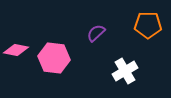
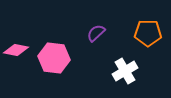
orange pentagon: moved 8 px down
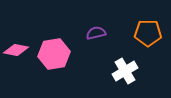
purple semicircle: rotated 30 degrees clockwise
pink hexagon: moved 4 px up; rotated 16 degrees counterclockwise
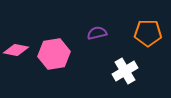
purple semicircle: moved 1 px right
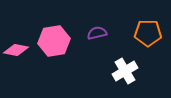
pink hexagon: moved 13 px up
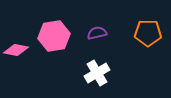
pink hexagon: moved 5 px up
white cross: moved 28 px left, 2 px down
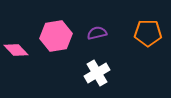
pink hexagon: moved 2 px right
pink diamond: rotated 35 degrees clockwise
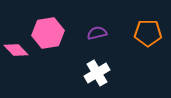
pink hexagon: moved 8 px left, 3 px up
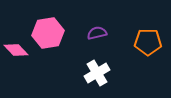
orange pentagon: moved 9 px down
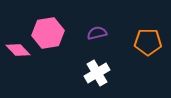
pink diamond: moved 2 px right
